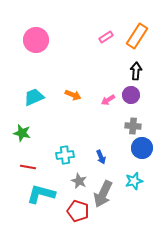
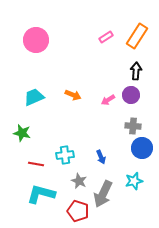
red line: moved 8 px right, 3 px up
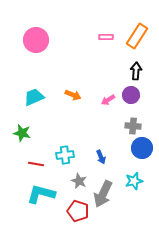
pink rectangle: rotated 32 degrees clockwise
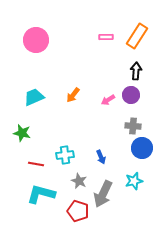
orange arrow: rotated 105 degrees clockwise
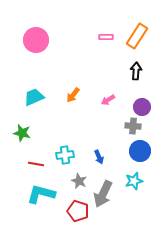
purple circle: moved 11 px right, 12 px down
blue circle: moved 2 px left, 3 px down
blue arrow: moved 2 px left
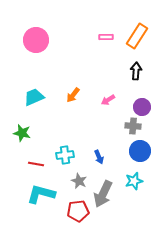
red pentagon: rotated 25 degrees counterclockwise
